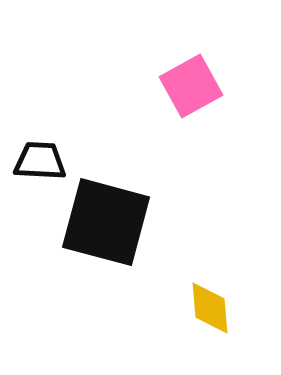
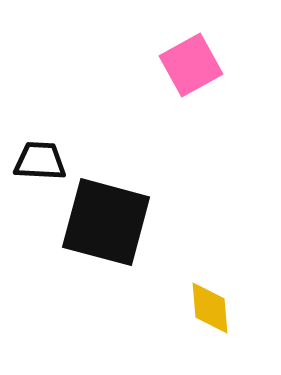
pink square: moved 21 px up
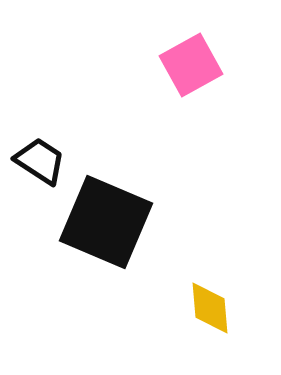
black trapezoid: rotated 30 degrees clockwise
black square: rotated 8 degrees clockwise
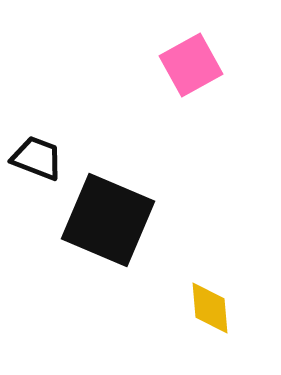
black trapezoid: moved 3 px left, 3 px up; rotated 12 degrees counterclockwise
black square: moved 2 px right, 2 px up
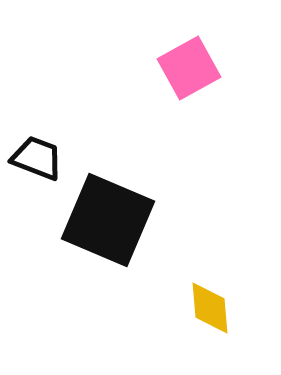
pink square: moved 2 px left, 3 px down
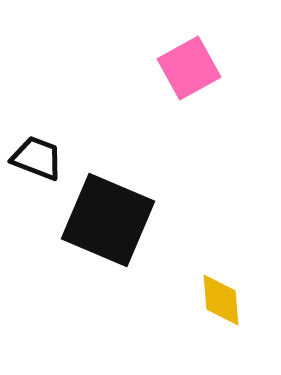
yellow diamond: moved 11 px right, 8 px up
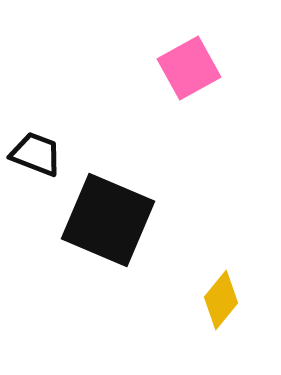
black trapezoid: moved 1 px left, 4 px up
yellow diamond: rotated 44 degrees clockwise
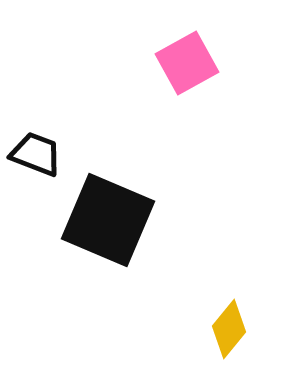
pink square: moved 2 px left, 5 px up
yellow diamond: moved 8 px right, 29 px down
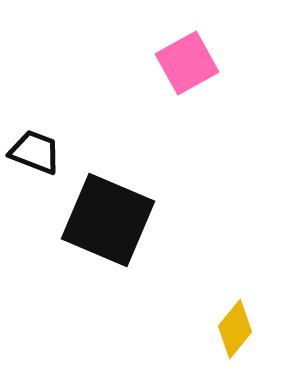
black trapezoid: moved 1 px left, 2 px up
yellow diamond: moved 6 px right
